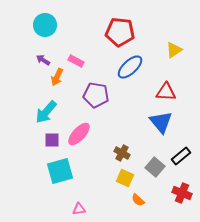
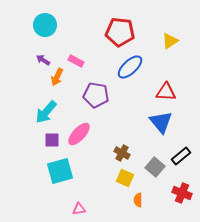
yellow triangle: moved 4 px left, 9 px up
orange semicircle: rotated 48 degrees clockwise
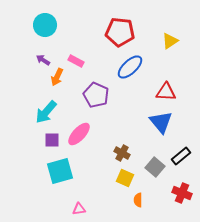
purple pentagon: rotated 15 degrees clockwise
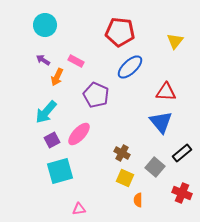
yellow triangle: moved 5 px right; rotated 18 degrees counterclockwise
purple square: rotated 28 degrees counterclockwise
black rectangle: moved 1 px right, 3 px up
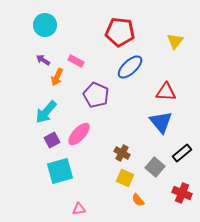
orange semicircle: rotated 40 degrees counterclockwise
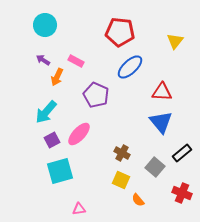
red triangle: moved 4 px left
yellow square: moved 4 px left, 2 px down
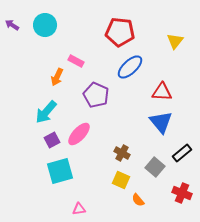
purple arrow: moved 31 px left, 35 px up
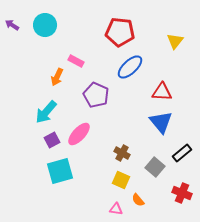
pink triangle: moved 37 px right; rotated 16 degrees clockwise
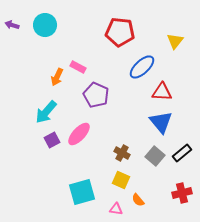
purple arrow: rotated 16 degrees counterclockwise
pink rectangle: moved 2 px right, 6 px down
blue ellipse: moved 12 px right
gray square: moved 11 px up
cyan square: moved 22 px right, 21 px down
red cross: rotated 36 degrees counterclockwise
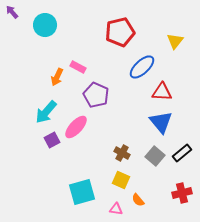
purple arrow: moved 13 px up; rotated 32 degrees clockwise
red pentagon: rotated 20 degrees counterclockwise
pink ellipse: moved 3 px left, 7 px up
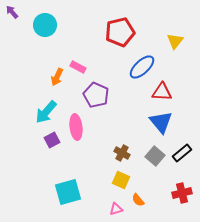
pink ellipse: rotated 50 degrees counterclockwise
cyan square: moved 14 px left
pink triangle: rotated 24 degrees counterclockwise
